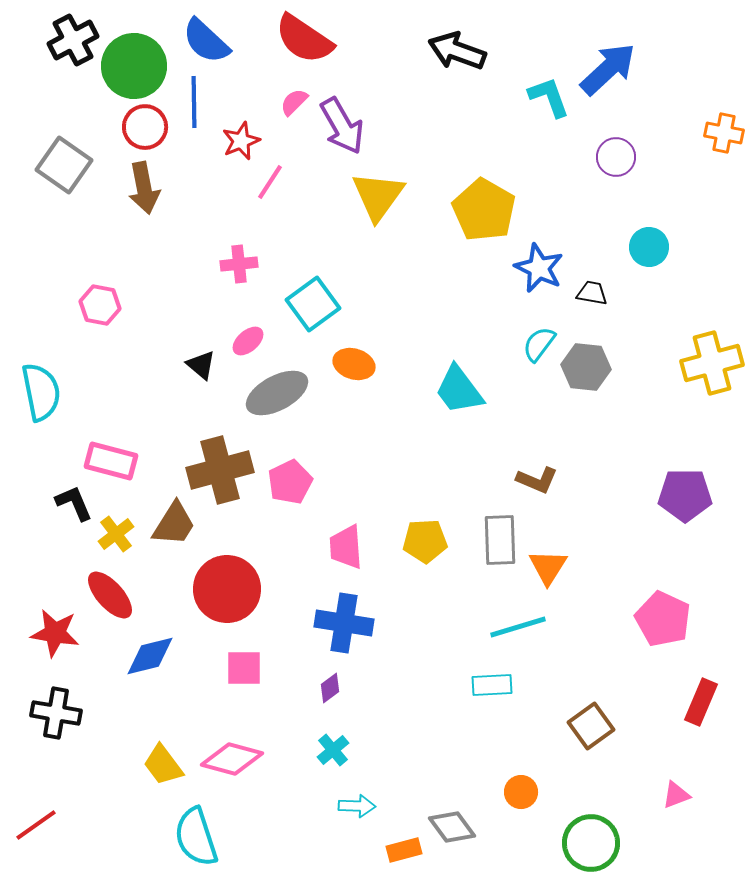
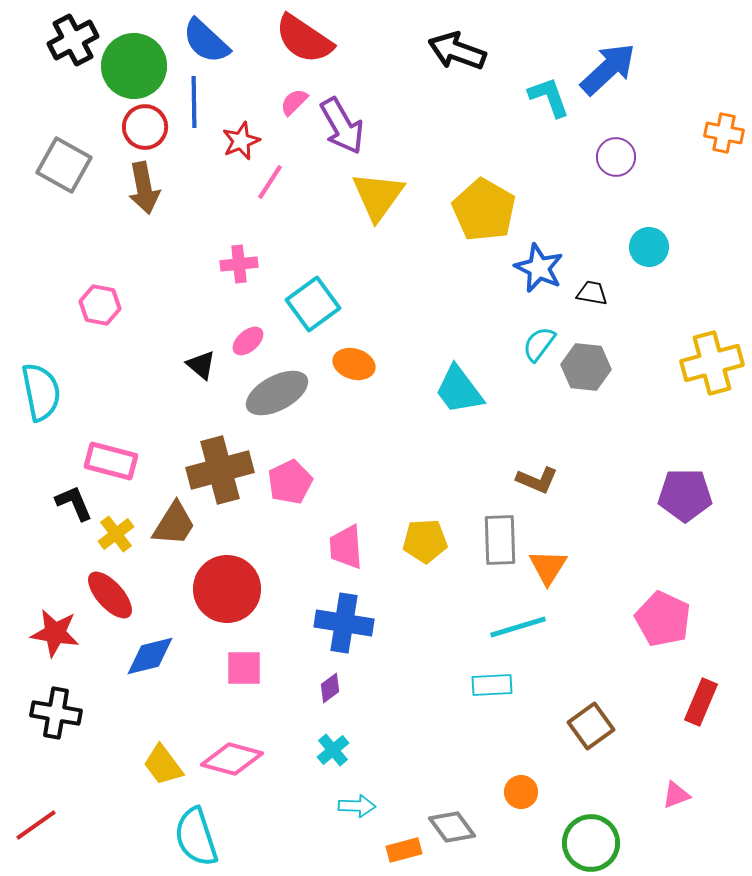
gray square at (64, 165): rotated 6 degrees counterclockwise
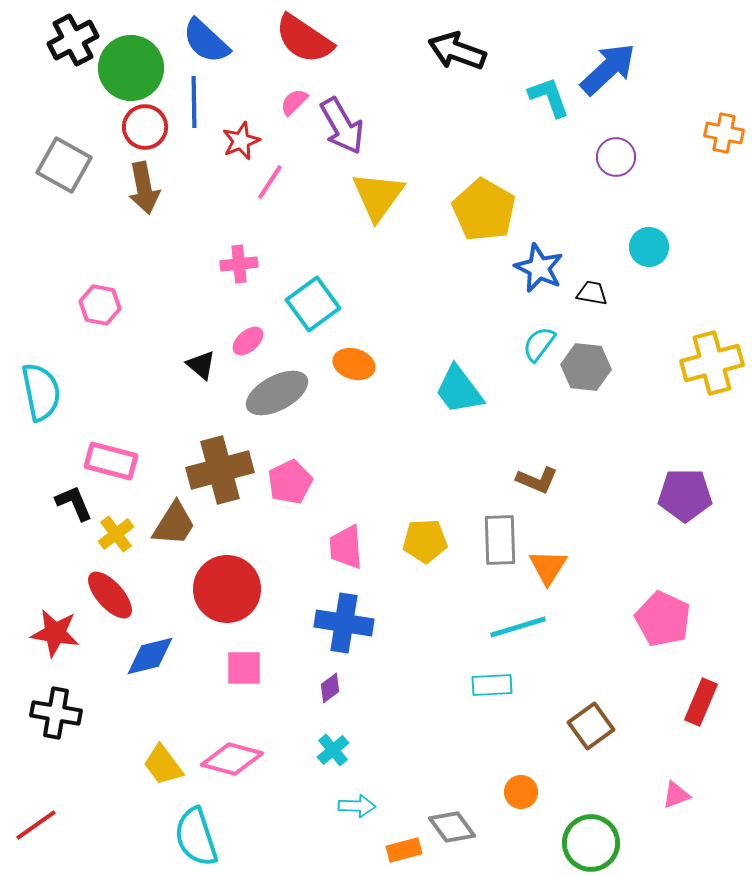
green circle at (134, 66): moved 3 px left, 2 px down
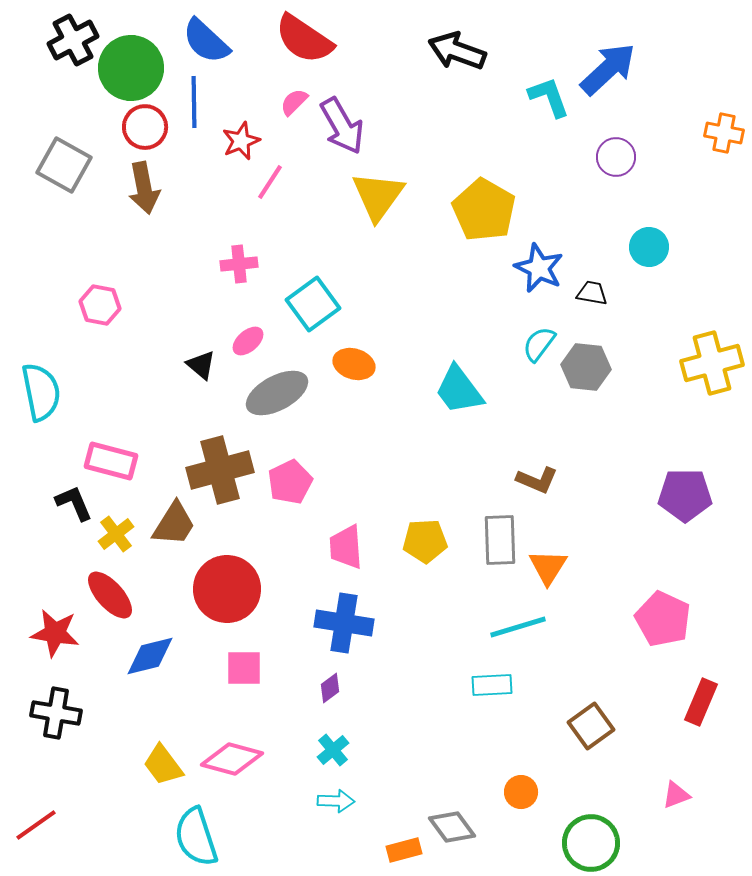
cyan arrow at (357, 806): moved 21 px left, 5 px up
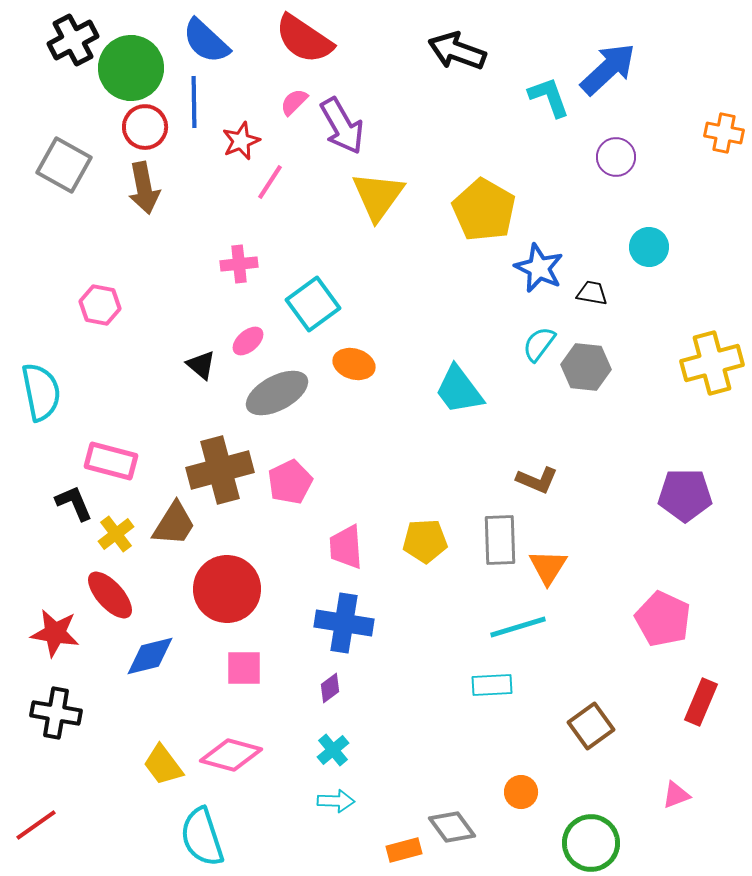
pink diamond at (232, 759): moved 1 px left, 4 px up
cyan semicircle at (196, 837): moved 6 px right
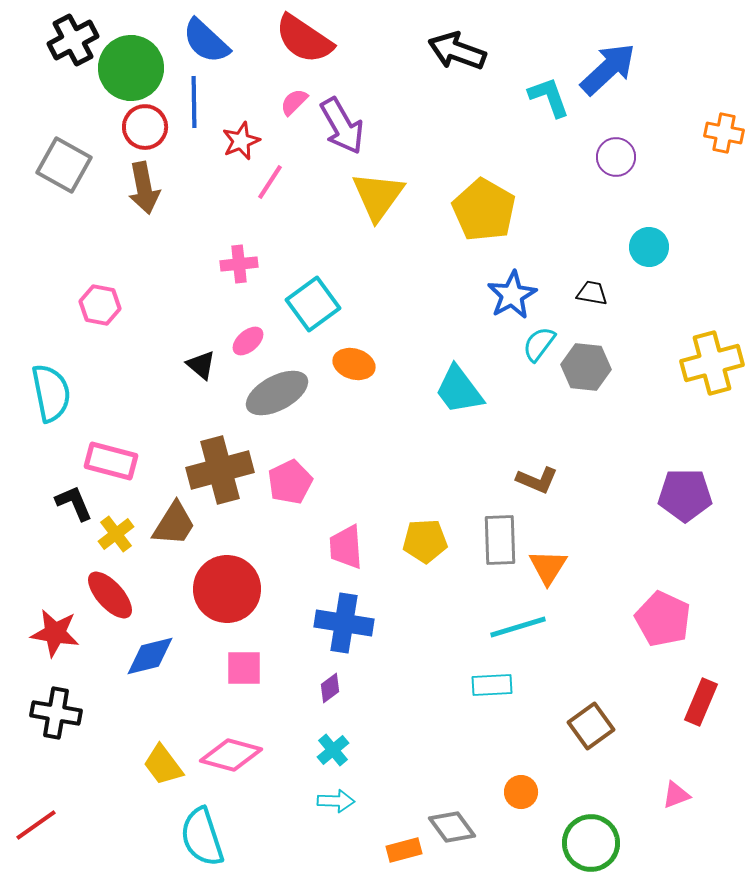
blue star at (539, 268): moved 27 px left, 27 px down; rotated 18 degrees clockwise
cyan semicircle at (41, 392): moved 10 px right, 1 px down
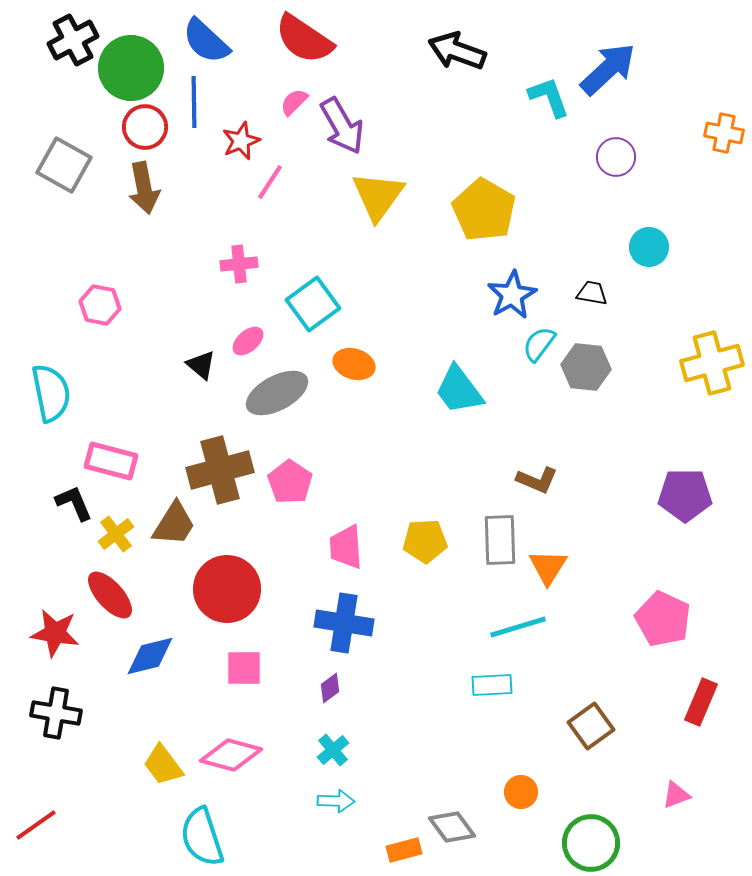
pink pentagon at (290, 482): rotated 12 degrees counterclockwise
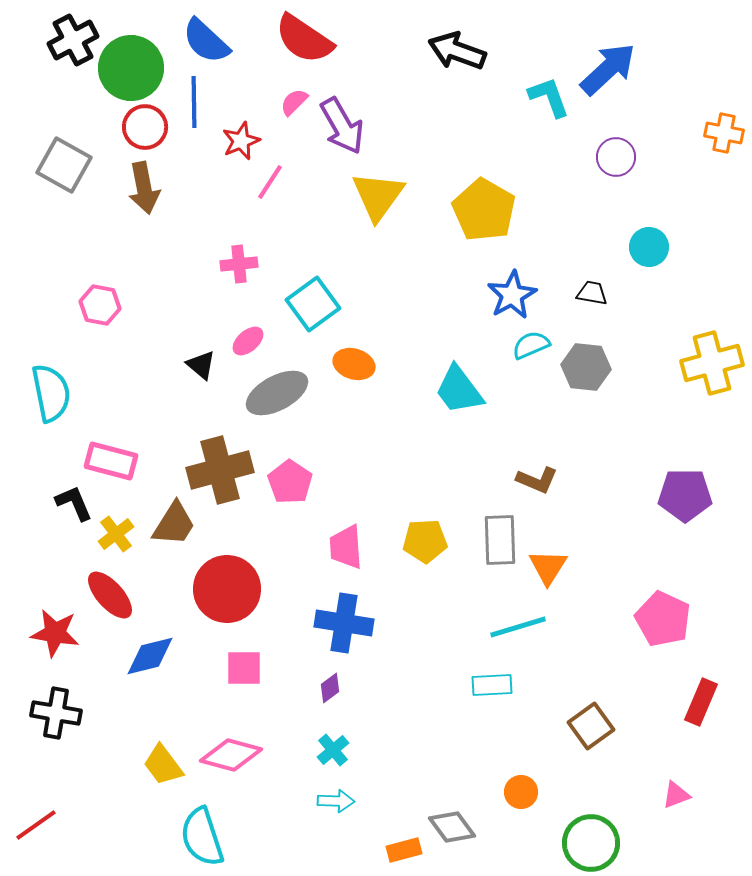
cyan semicircle at (539, 344): moved 8 px left, 1 px down; rotated 30 degrees clockwise
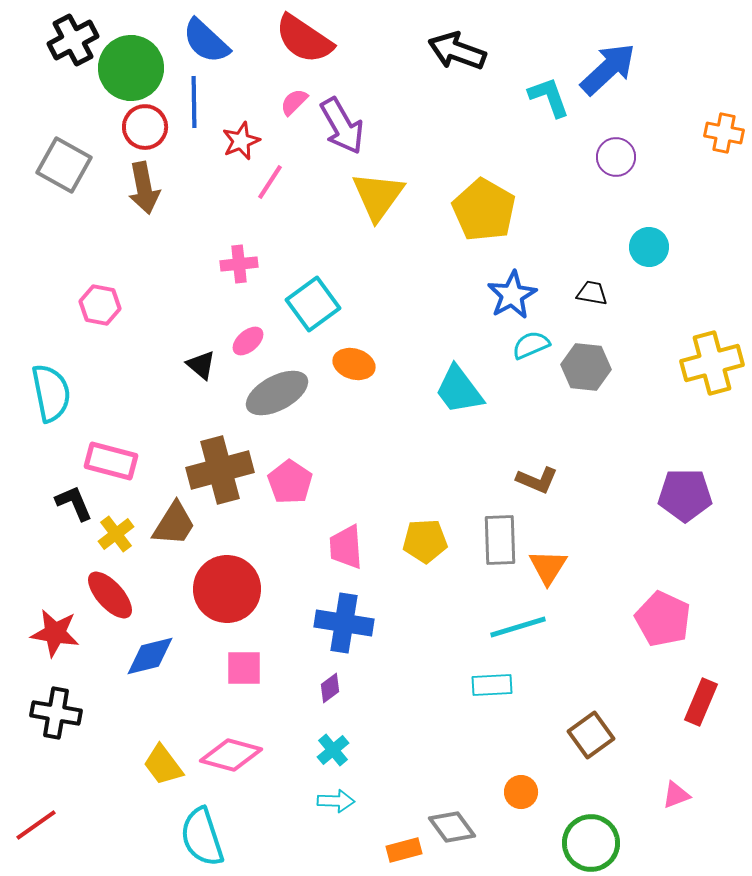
brown square at (591, 726): moved 9 px down
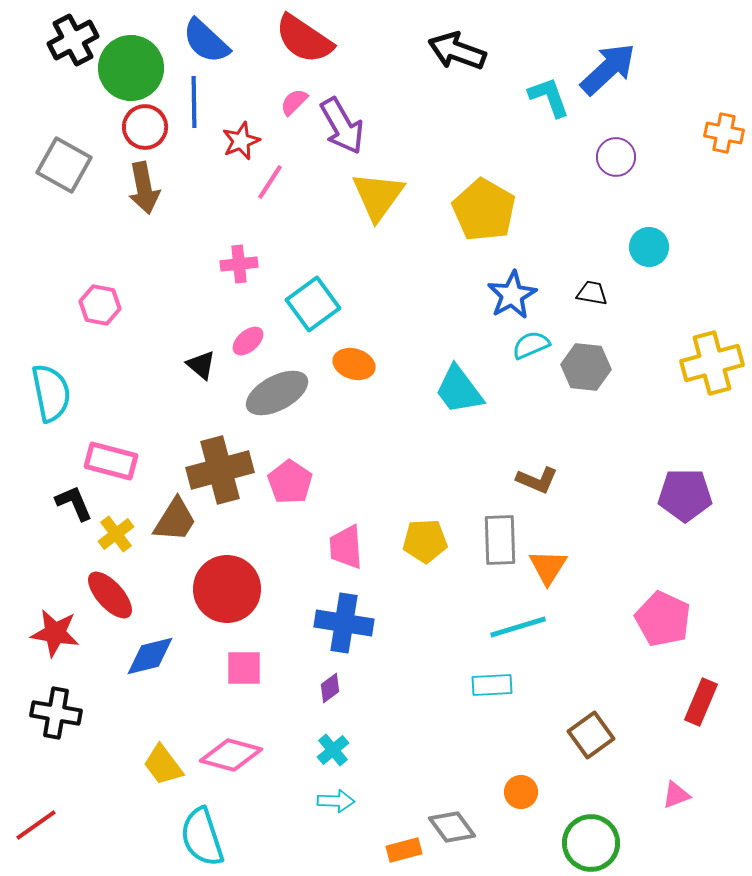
brown trapezoid at (174, 524): moved 1 px right, 4 px up
